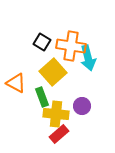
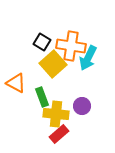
cyan arrow: rotated 40 degrees clockwise
yellow square: moved 8 px up
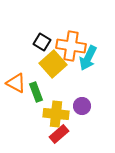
green rectangle: moved 6 px left, 5 px up
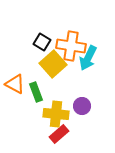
orange triangle: moved 1 px left, 1 px down
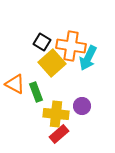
yellow square: moved 1 px left, 1 px up
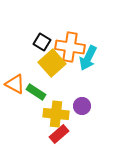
orange cross: moved 1 px left, 1 px down
green rectangle: rotated 36 degrees counterclockwise
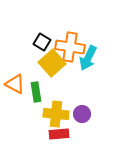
green rectangle: rotated 48 degrees clockwise
purple circle: moved 8 px down
red rectangle: rotated 36 degrees clockwise
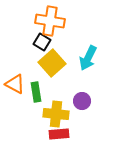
orange cross: moved 20 px left, 26 px up
purple circle: moved 13 px up
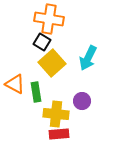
orange cross: moved 1 px left, 2 px up
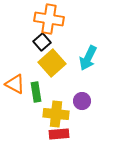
black square: rotated 18 degrees clockwise
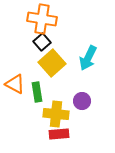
orange cross: moved 7 px left
green rectangle: moved 1 px right
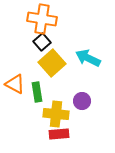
cyan arrow: rotated 90 degrees clockwise
